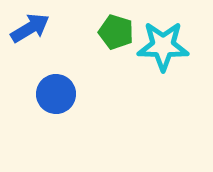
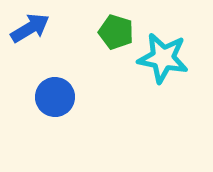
cyan star: moved 12 px down; rotated 9 degrees clockwise
blue circle: moved 1 px left, 3 px down
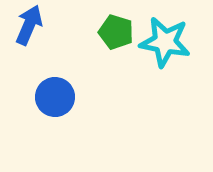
blue arrow: moved 1 px left, 3 px up; rotated 36 degrees counterclockwise
cyan star: moved 2 px right, 16 px up
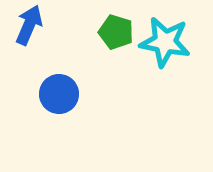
blue circle: moved 4 px right, 3 px up
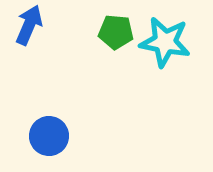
green pentagon: rotated 12 degrees counterclockwise
blue circle: moved 10 px left, 42 px down
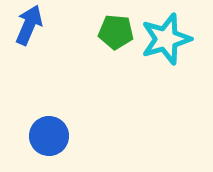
cyan star: moved 1 px right, 3 px up; rotated 27 degrees counterclockwise
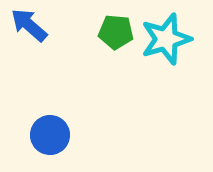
blue arrow: rotated 72 degrees counterclockwise
blue circle: moved 1 px right, 1 px up
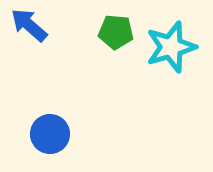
cyan star: moved 5 px right, 8 px down
blue circle: moved 1 px up
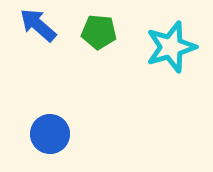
blue arrow: moved 9 px right
green pentagon: moved 17 px left
